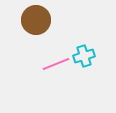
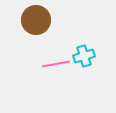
pink line: rotated 12 degrees clockwise
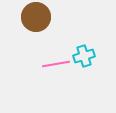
brown circle: moved 3 px up
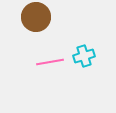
pink line: moved 6 px left, 2 px up
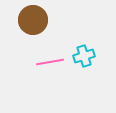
brown circle: moved 3 px left, 3 px down
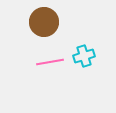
brown circle: moved 11 px right, 2 px down
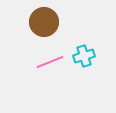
pink line: rotated 12 degrees counterclockwise
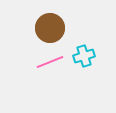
brown circle: moved 6 px right, 6 px down
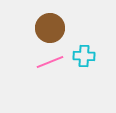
cyan cross: rotated 20 degrees clockwise
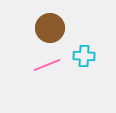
pink line: moved 3 px left, 3 px down
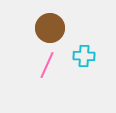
pink line: rotated 44 degrees counterclockwise
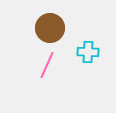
cyan cross: moved 4 px right, 4 px up
